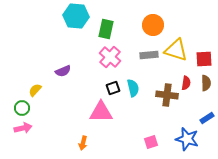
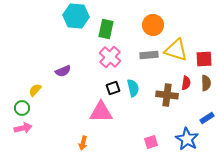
blue star: rotated 15 degrees clockwise
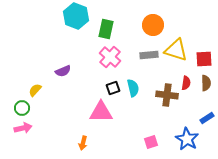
cyan hexagon: rotated 15 degrees clockwise
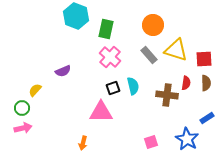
gray rectangle: rotated 54 degrees clockwise
cyan semicircle: moved 2 px up
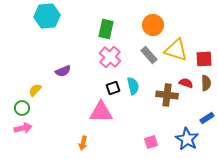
cyan hexagon: moved 29 px left; rotated 25 degrees counterclockwise
red semicircle: rotated 80 degrees counterclockwise
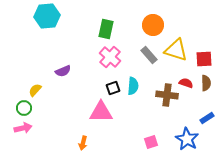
cyan semicircle: rotated 18 degrees clockwise
green circle: moved 2 px right
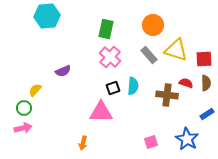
blue rectangle: moved 4 px up
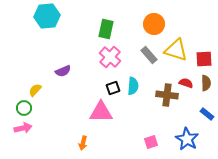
orange circle: moved 1 px right, 1 px up
blue rectangle: rotated 72 degrees clockwise
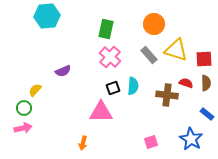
blue star: moved 4 px right
